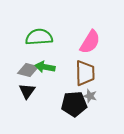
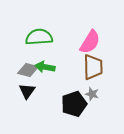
brown trapezoid: moved 8 px right, 6 px up
gray star: moved 2 px right, 2 px up
black pentagon: rotated 15 degrees counterclockwise
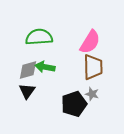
gray diamond: rotated 30 degrees counterclockwise
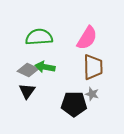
pink semicircle: moved 3 px left, 4 px up
gray diamond: rotated 40 degrees clockwise
black pentagon: rotated 20 degrees clockwise
